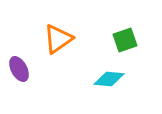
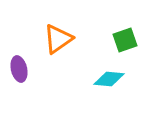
purple ellipse: rotated 15 degrees clockwise
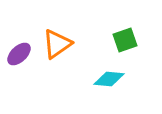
orange triangle: moved 1 px left, 5 px down
purple ellipse: moved 15 px up; rotated 60 degrees clockwise
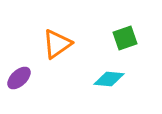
green square: moved 2 px up
purple ellipse: moved 24 px down
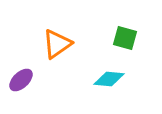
green square: rotated 35 degrees clockwise
purple ellipse: moved 2 px right, 2 px down
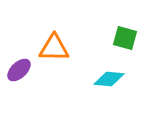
orange triangle: moved 3 px left, 4 px down; rotated 36 degrees clockwise
purple ellipse: moved 2 px left, 10 px up
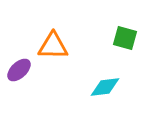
orange triangle: moved 1 px left, 2 px up
cyan diamond: moved 4 px left, 8 px down; rotated 12 degrees counterclockwise
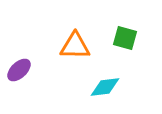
orange triangle: moved 22 px right
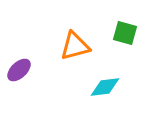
green square: moved 5 px up
orange triangle: rotated 16 degrees counterclockwise
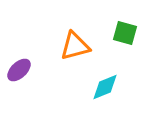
cyan diamond: rotated 16 degrees counterclockwise
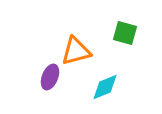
orange triangle: moved 1 px right, 5 px down
purple ellipse: moved 31 px right, 7 px down; rotated 25 degrees counterclockwise
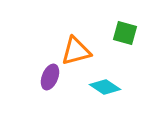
cyan diamond: rotated 56 degrees clockwise
